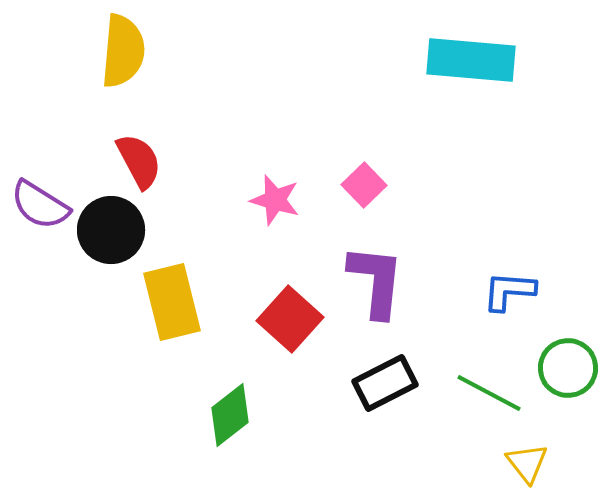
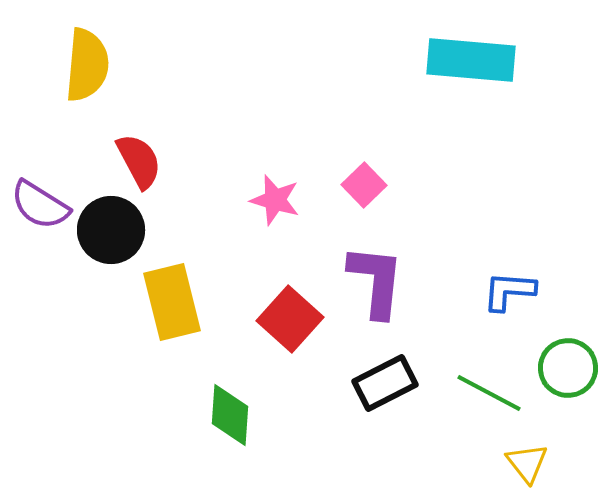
yellow semicircle: moved 36 px left, 14 px down
green diamond: rotated 48 degrees counterclockwise
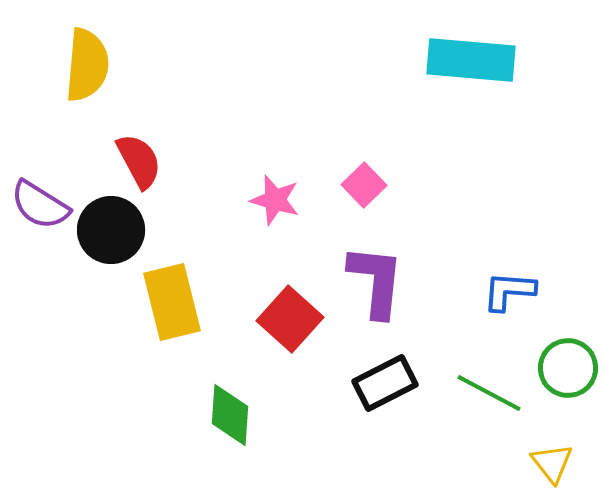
yellow triangle: moved 25 px right
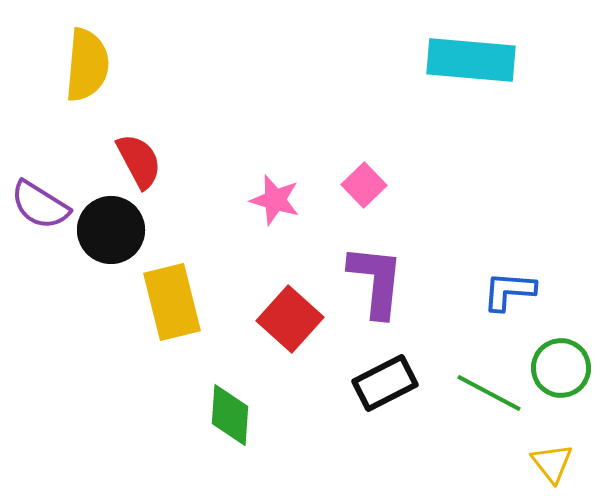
green circle: moved 7 px left
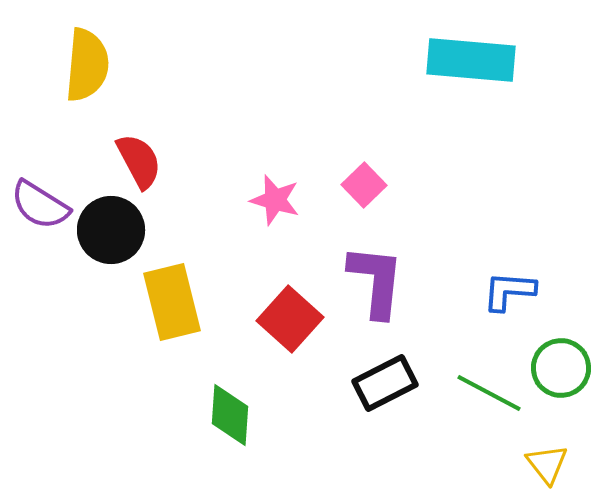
yellow triangle: moved 5 px left, 1 px down
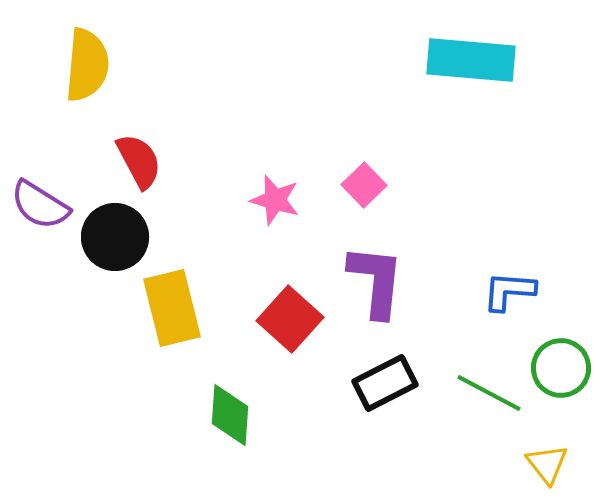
black circle: moved 4 px right, 7 px down
yellow rectangle: moved 6 px down
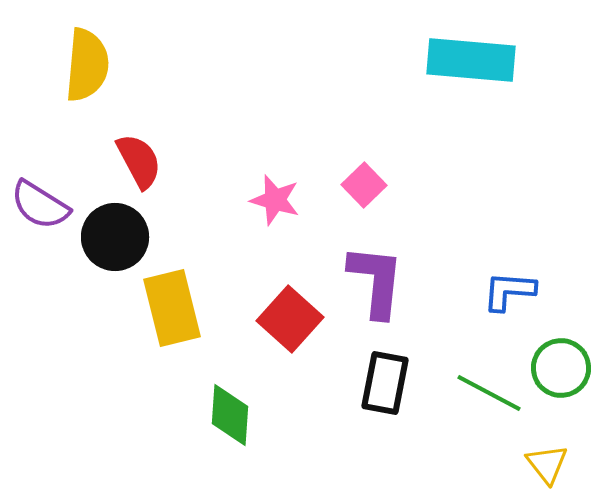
black rectangle: rotated 52 degrees counterclockwise
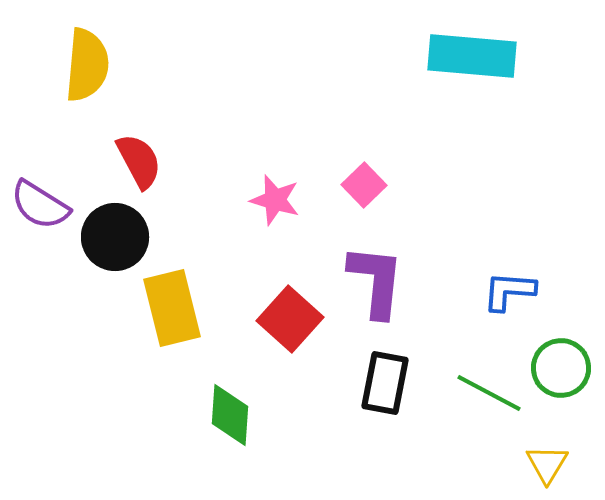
cyan rectangle: moved 1 px right, 4 px up
yellow triangle: rotated 9 degrees clockwise
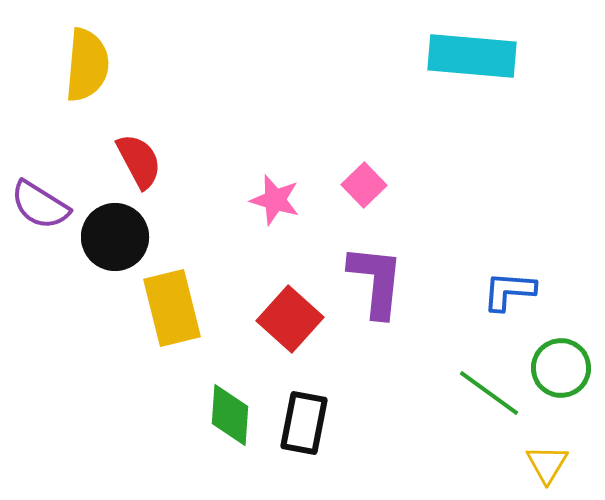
black rectangle: moved 81 px left, 40 px down
green line: rotated 8 degrees clockwise
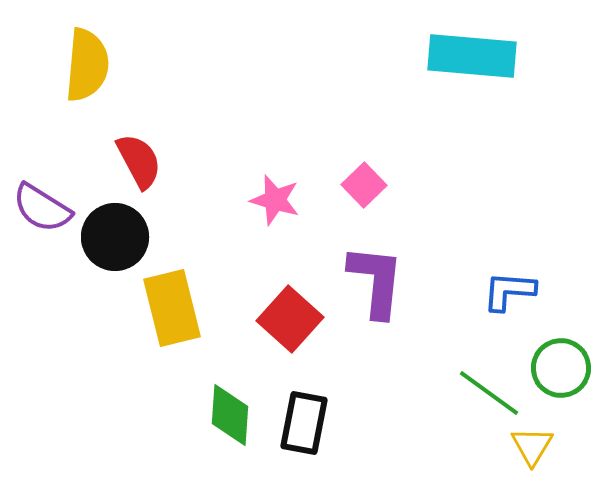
purple semicircle: moved 2 px right, 3 px down
yellow triangle: moved 15 px left, 18 px up
